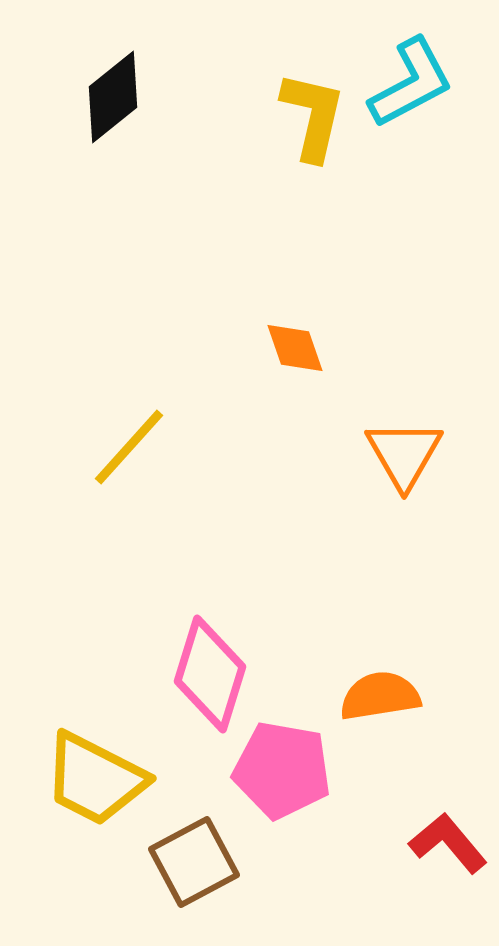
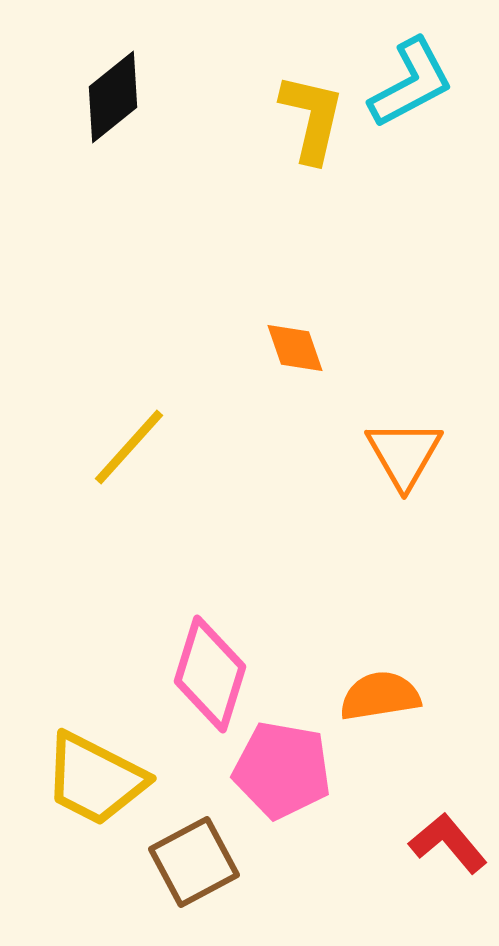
yellow L-shape: moved 1 px left, 2 px down
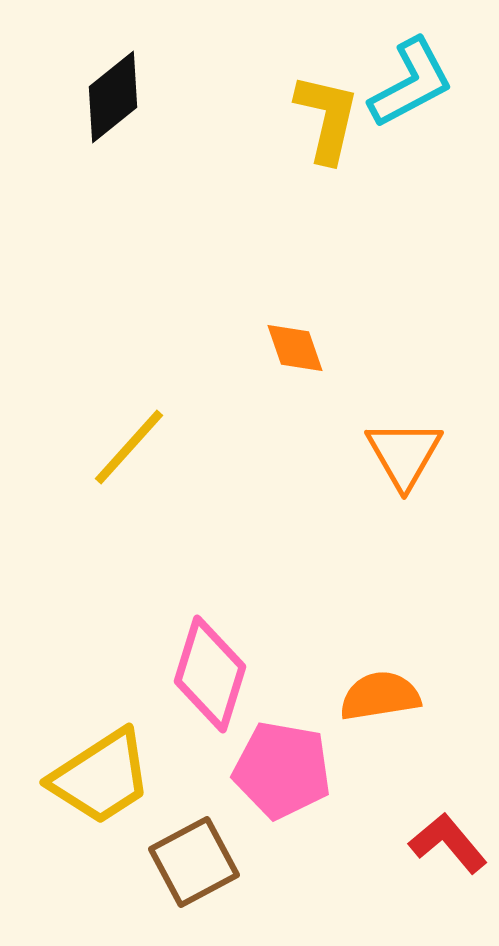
yellow L-shape: moved 15 px right
yellow trapezoid: moved 6 px right, 2 px up; rotated 60 degrees counterclockwise
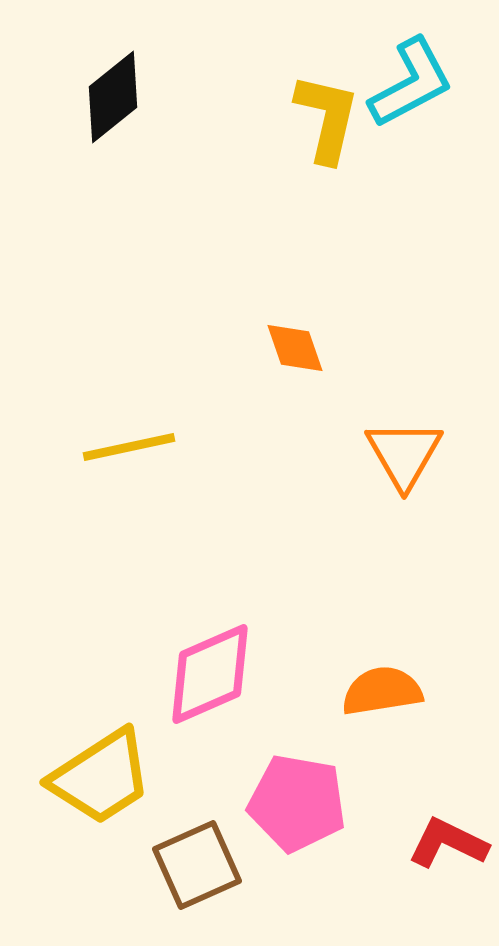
yellow line: rotated 36 degrees clockwise
pink diamond: rotated 49 degrees clockwise
orange semicircle: moved 2 px right, 5 px up
pink pentagon: moved 15 px right, 33 px down
red L-shape: rotated 24 degrees counterclockwise
brown square: moved 3 px right, 3 px down; rotated 4 degrees clockwise
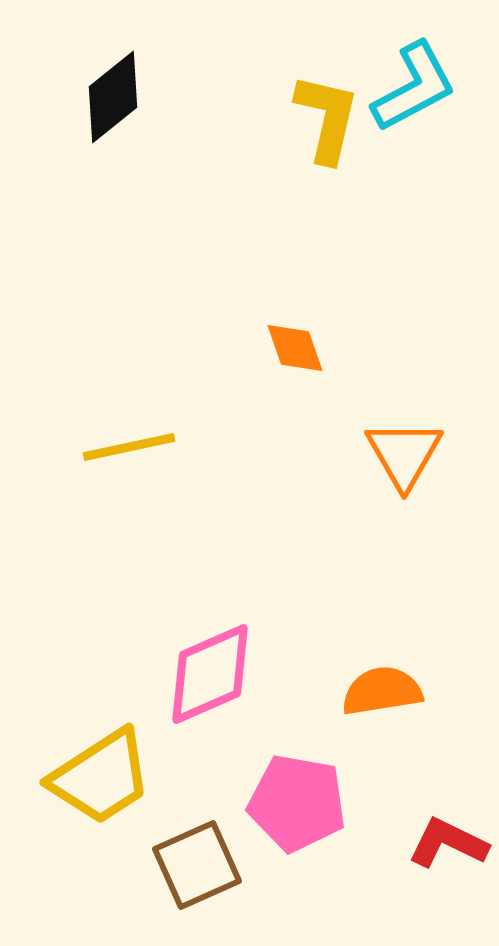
cyan L-shape: moved 3 px right, 4 px down
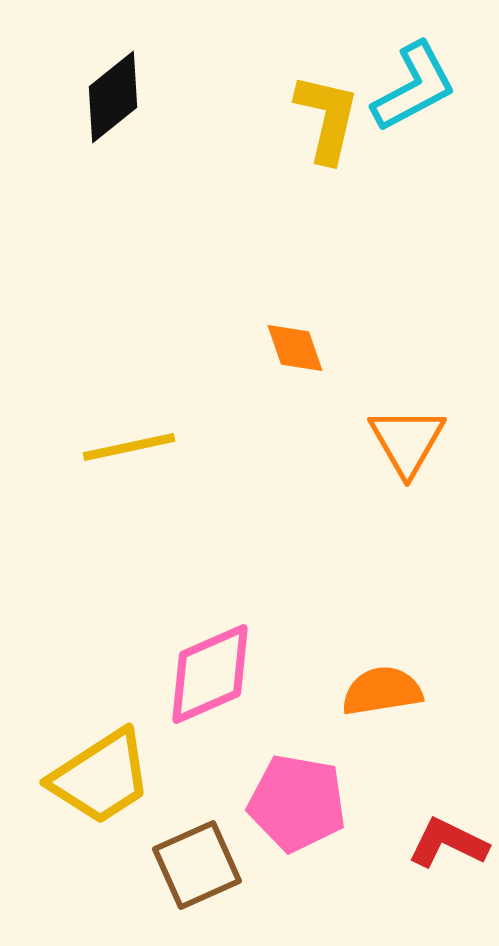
orange triangle: moved 3 px right, 13 px up
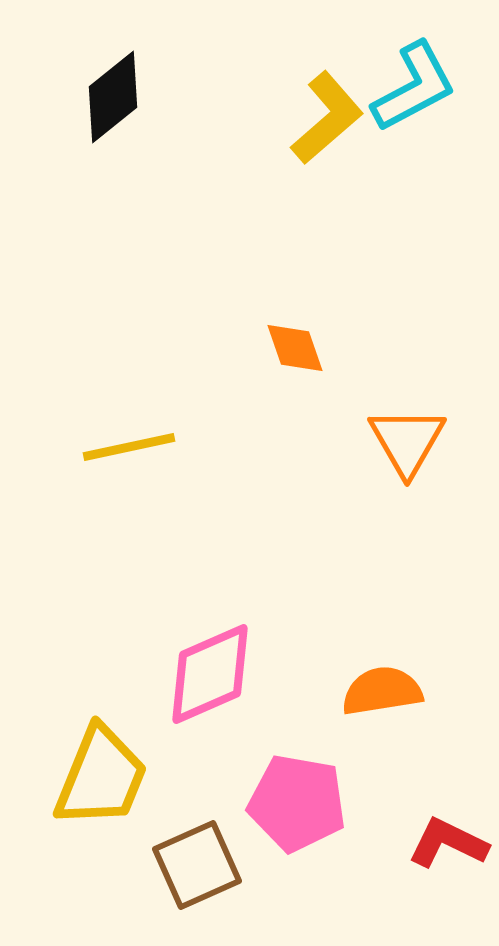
yellow L-shape: rotated 36 degrees clockwise
yellow trapezoid: rotated 35 degrees counterclockwise
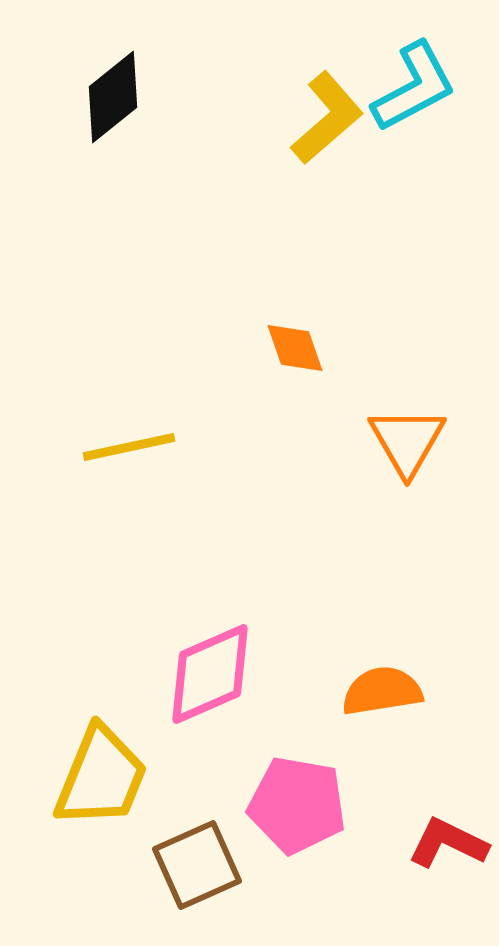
pink pentagon: moved 2 px down
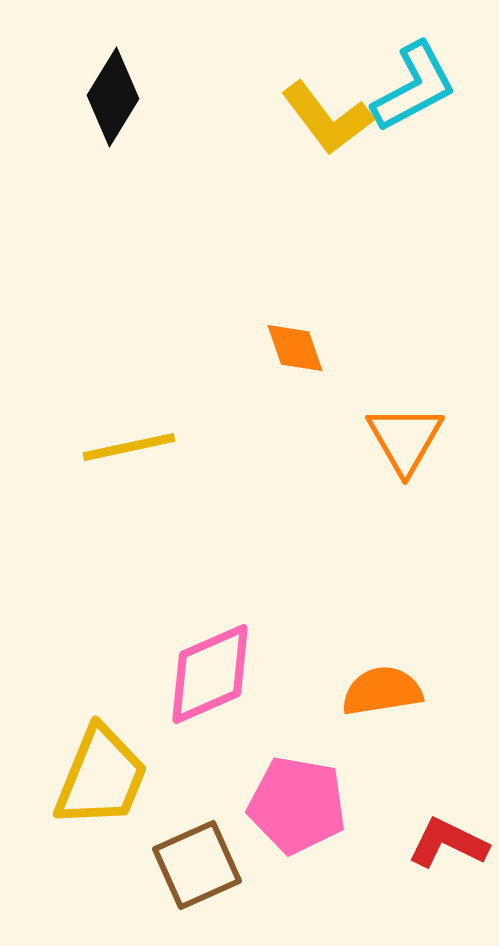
black diamond: rotated 20 degrees counterclockwise
yellow L-shape: rotated 94 degrees clockwise
orange triangle: moved 2 px left, 2 px up
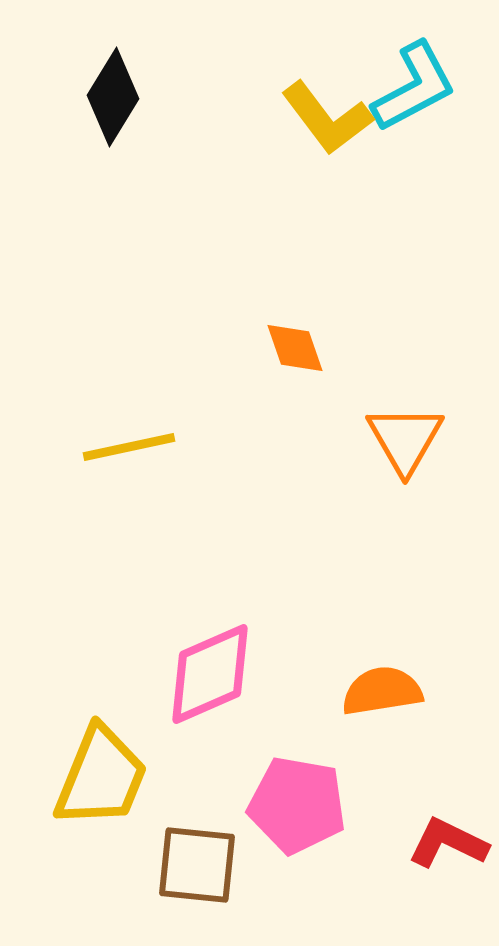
brown square: rotated 30 degrees clockwise
